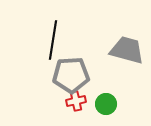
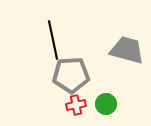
black line: rotated 21 degrees counterclockwise
red cross: moved 4 px down
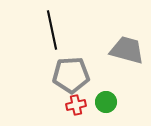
black line: moved 1 px left, 10 px up
green circle: moved 2 px up
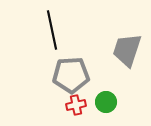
gray trapezoid: rotated 87 degrees counterclockwise
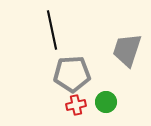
gray pentagon: moved 1 px right, 1 px up
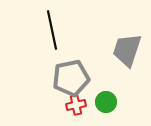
gray pentagon: moved 1 px left, 4 px down; rotated 9 degrees counterclockwise
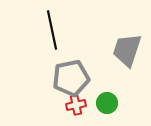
green circle: moved 1 px right, 1 px down
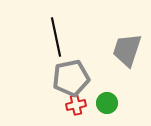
black line: moved 4 px right, 7 px down
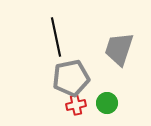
gray trapezoid: moved 8 px left, 1 px up
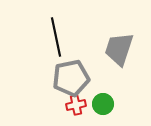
green circle: moved 4 px left, 1 px down
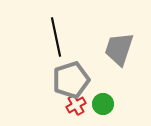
gray pentagon: moved 2 px down; rotated 6 degrees counterclockwise
red cross: rotated 18 degrees counterclockwise
